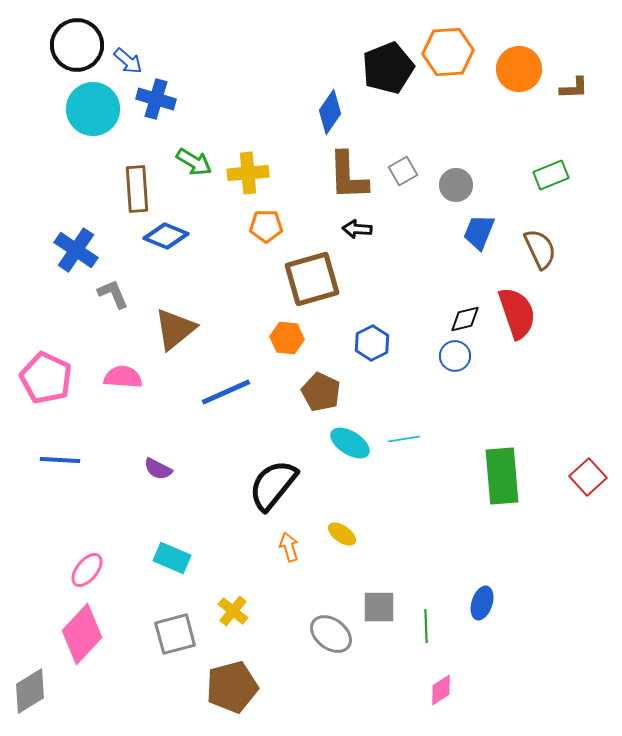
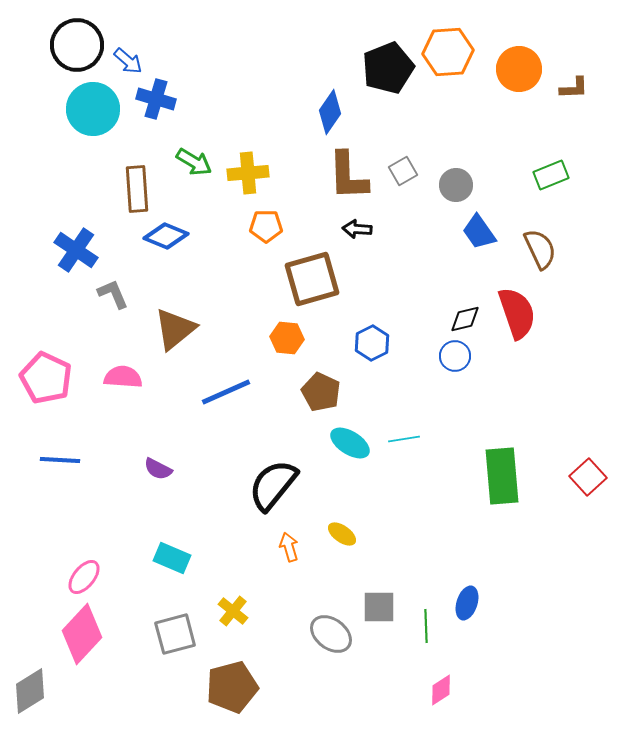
blue trapezoid at (479, 232): rotated 57 degrees counterclockwise
pink ellipse at (87, 570): moved 3 px left, 7 px down
blue ellipse at (482, 603): moved 15 px left
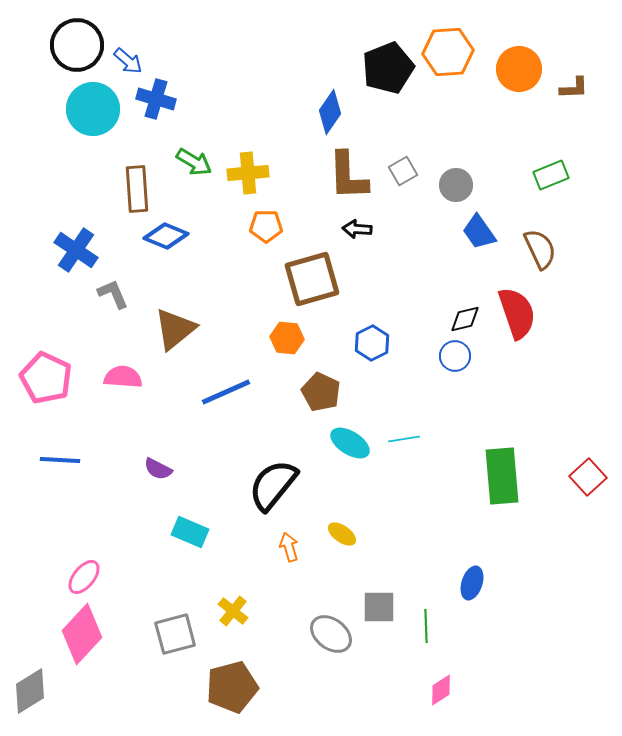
cyan rectangle at (172, 558): moved 18 px right, 26 px up
blue ellipse at (467, 603): moved 5 px right, 20 px up
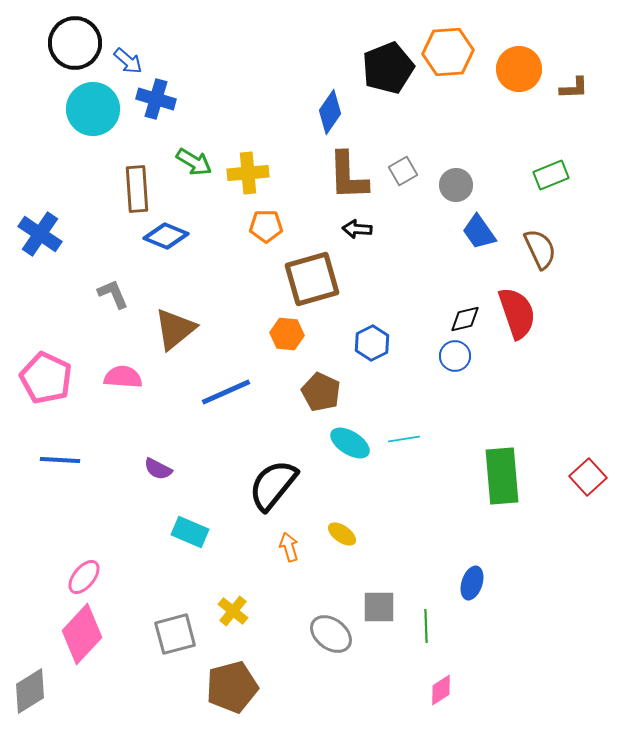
black circle at (77, 45): moved 2 px left, 2 px up
blue cross at (76, 250): moved 36 px left, 16 px up
orange hexagon at (287, 338): moved 4 px up
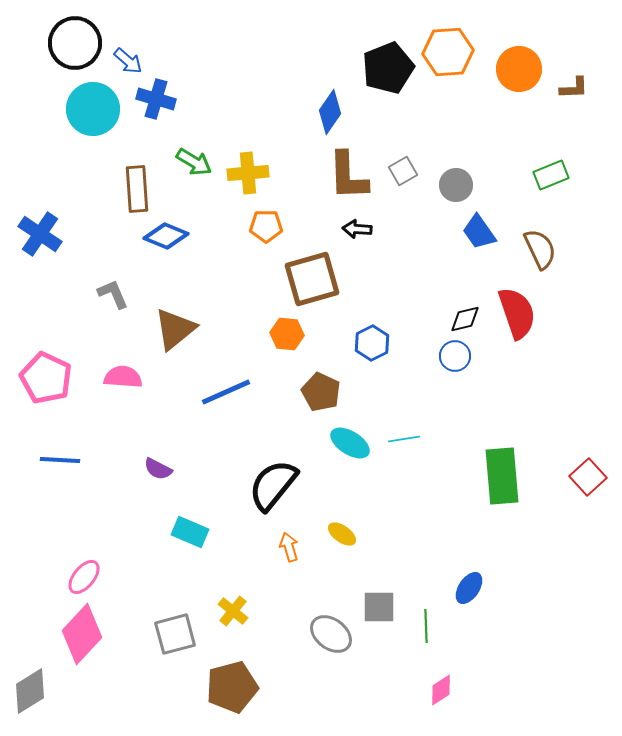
blue ellipse at (472, 583): moved 3 px left, 5 px down; rotated 16 degrees clockwise
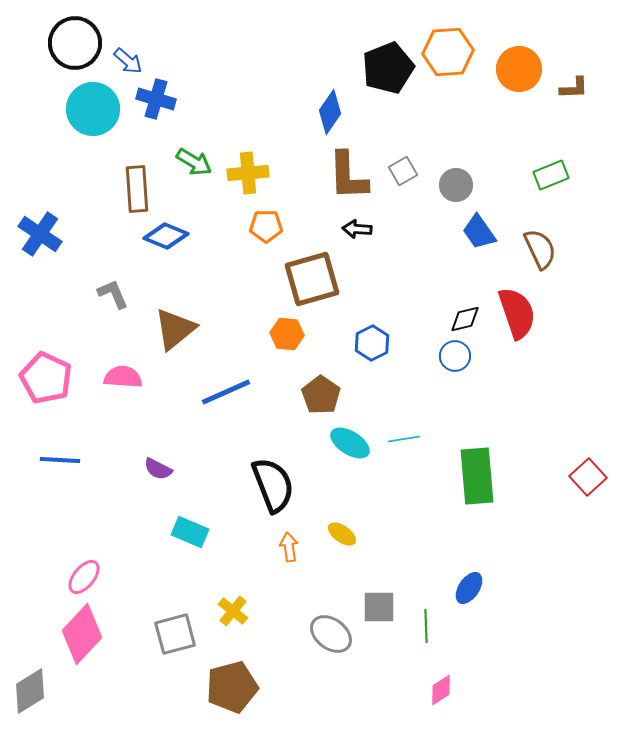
brown pentagon at (321, 392): moved 3 px down; rotated 9 degrees clockwise
green rectangle at (502, 476): moved 25 px left
black semicircle at (273, 485): rotated 120 degrees clockwise
orange arrow at (289, 547): rotated 8 degrees clockwise
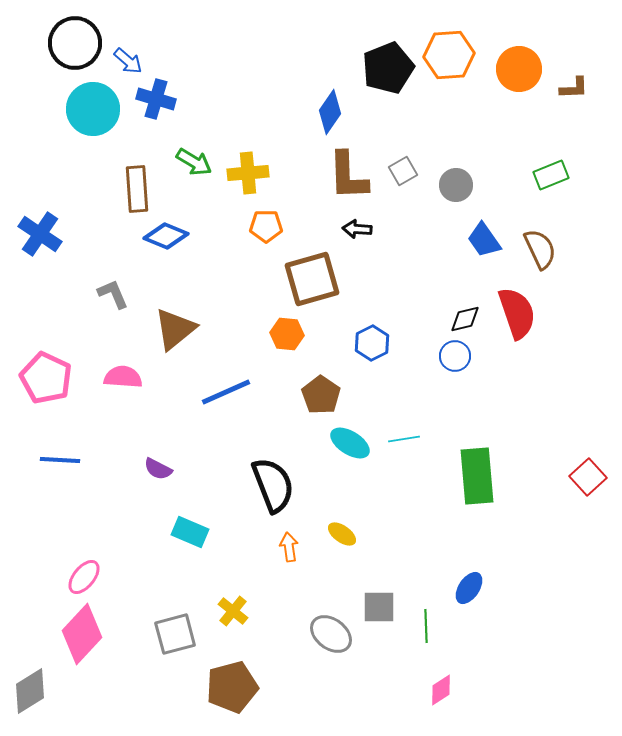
orange hexagon at (448, 52): moved 1 px right, 3 px down
blue trapezoid at (479, 232): moved 5 px right, 8 px down
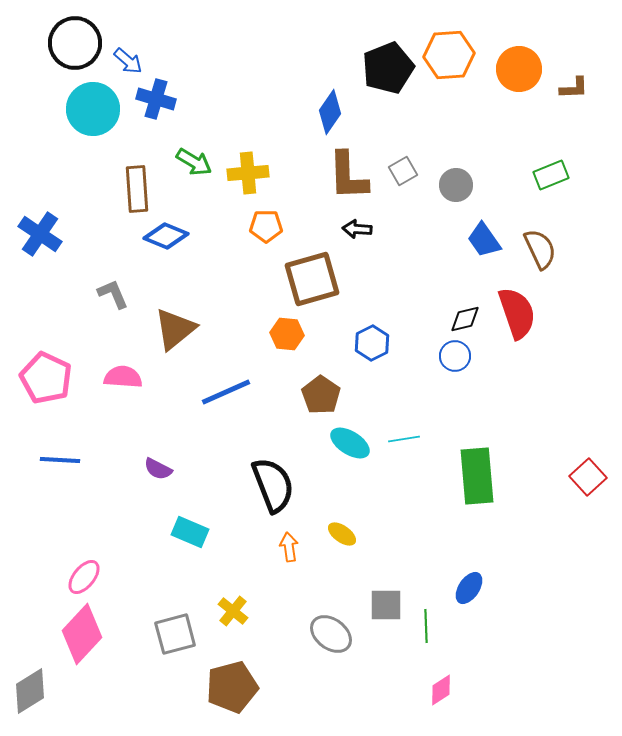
gray square at (379, 607): moved 7 px right, 2 px up
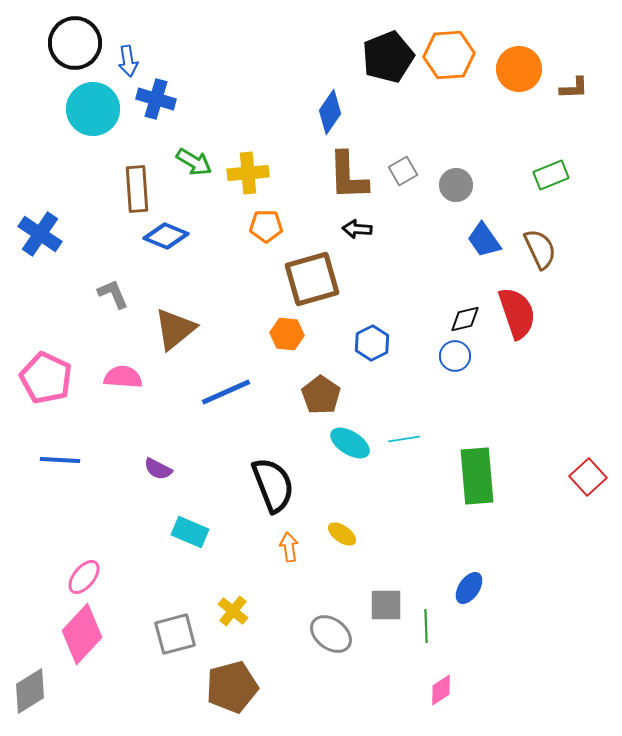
blue arrow at (128, 61): rotated 40 degrees clockwise
black pentagon at (388, 68): moved 11 px up
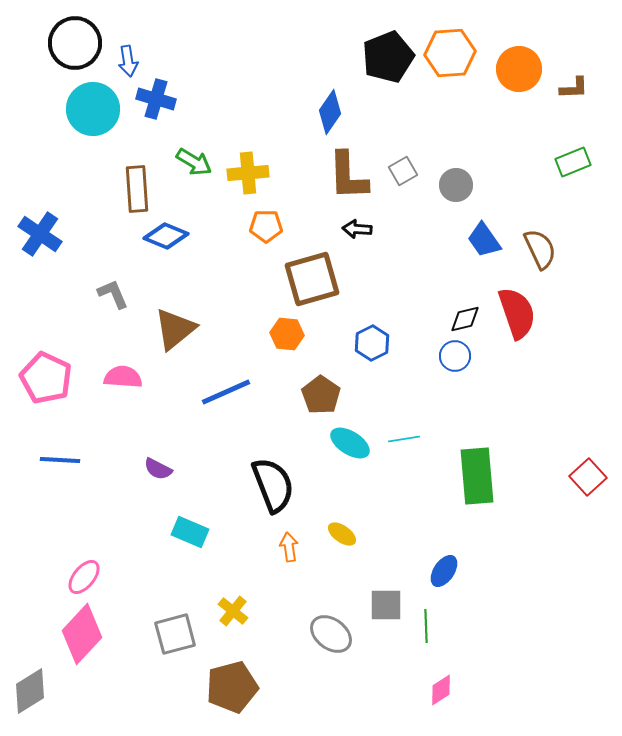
orange hexagon at (449, 55): moved 1 px right, 2 px up
green rectangle at (551, 175): moved 22 px right, 13 px up
blue ellipse at (469, 588): moved 25 px left, 17 px up
